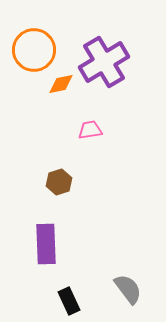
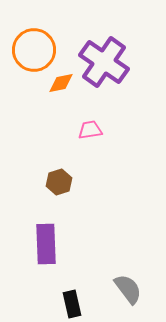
purple cross: rotated 24 degrees counterclockwise
orange diamond: moved 1 px up
black rectangle: moved 3 px right, 3 px down; rotated 12 degrees clockwise
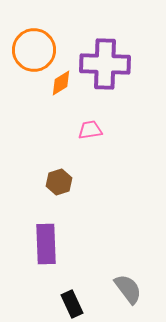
purple cross: moved 1 px right, 2 px down; rotated 33 degrees counterclockwise
orange diamond: rotated 20 degrees counterclockwise
black rectangle: rotated 12 degrees counterclockwise
